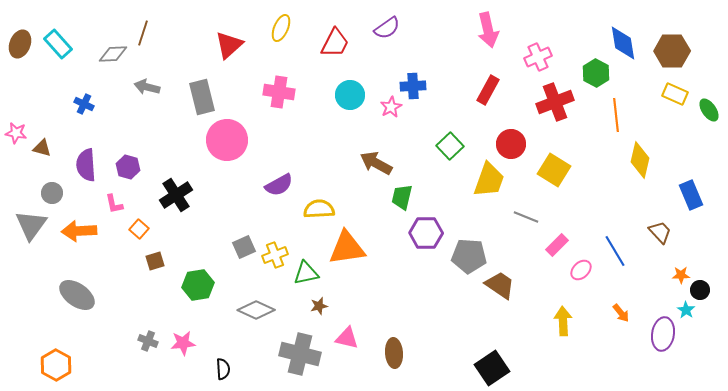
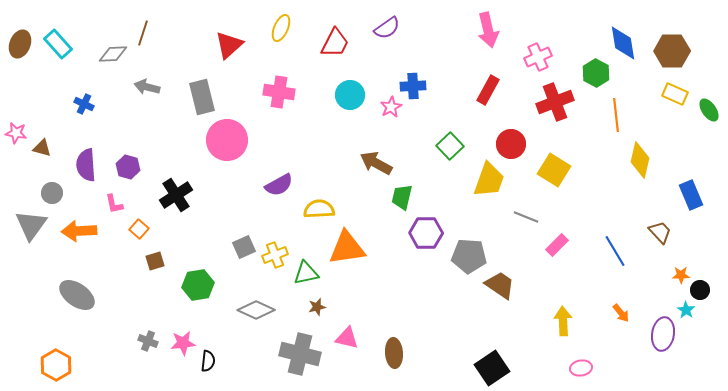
pink ellipse at (581, 270): moved 98 px down; rotated 35 degrees clockwise
brown star at (319, 306): moved 2 px left, 1 px down
black semicircle at (223, 369): moved 15 px left, 8 px up; rotated 10 degrees clockwise
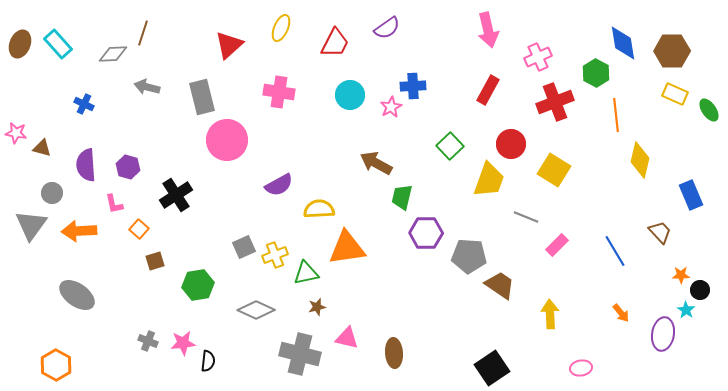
yellow arrow at (563, 321): moved 13 px left, 7 px up
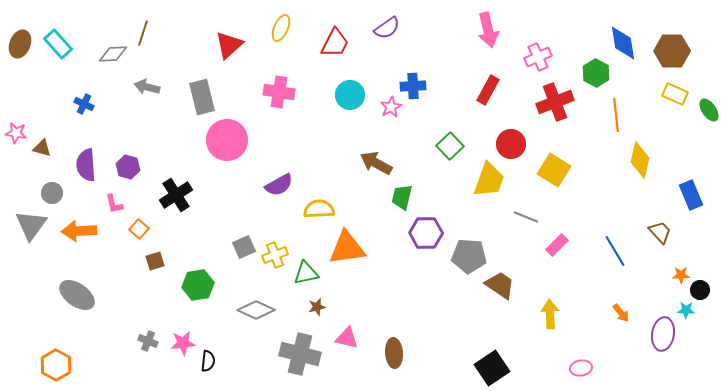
cyan star at (686, 310): rotated 30 degrees counterclockwise
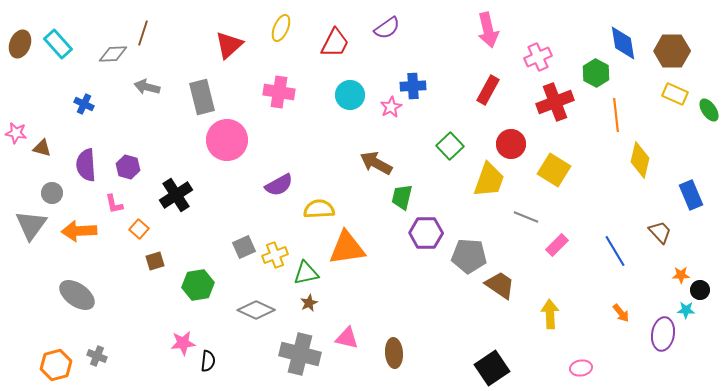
brown star at (317, 307): moved 8 px left, 4 px up; rotated 12 degrees counterclockwise
gray cross at (148, 341): moved 51 px left, 15 px down
orange hexagon at (56, 365): rotated 16 degrees clockwise
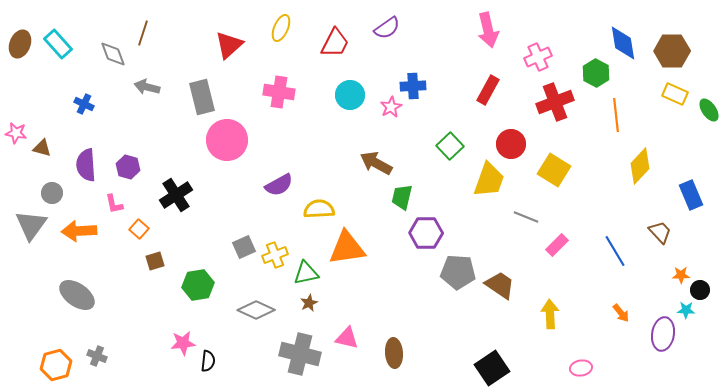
gray diamond at (113, 54): rotated 72 degrees clockwise
yellow diamond at (640, 160): moved 6 px down; rotated 30 degrees clockwise
gray pentagon at (469, 256): moved 11 px left, 16 px down
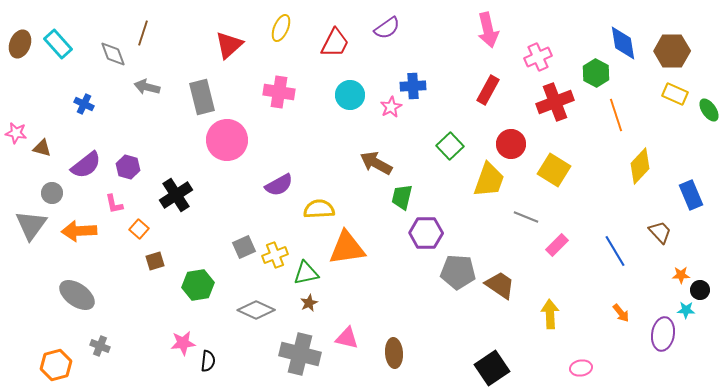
orange line at (616, 115): rotated 12 degrees counterclockwise
purple semicircle at (86, 165): rotated 124 degrees counterclockwise
gray cross at (97, 356): moved 3 px right, 10 px up
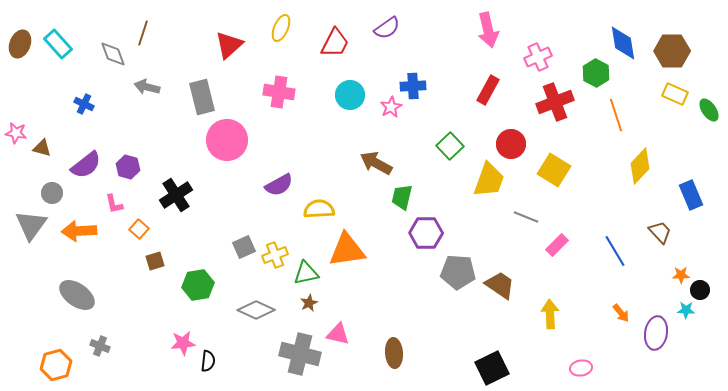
orange triangle at (347, 248): moved 2 px down
purple ellipse at (663, 334): moved 7 px left, 1 px up
pink triangle at (347, 338): moved 9 px left, 4 px up
black square at (492, 368): rotated 8 degrees clockwise
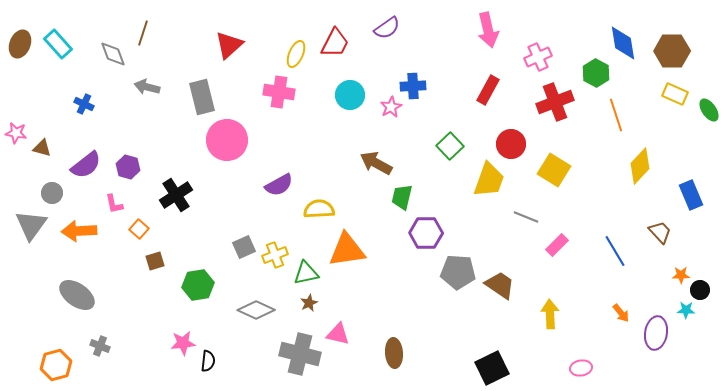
yellow ellipse at (281, 28): moved 15 px right, 26 px down
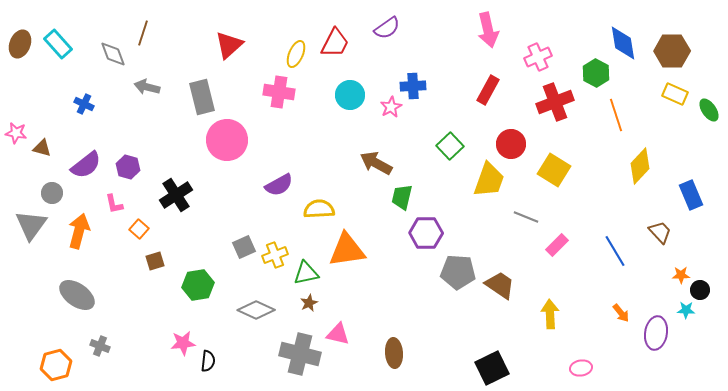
orange arrow at (79, 231): rotated 108 degrees clockwise
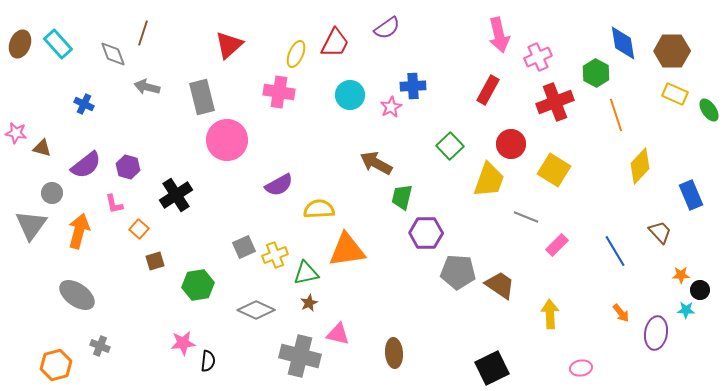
pink arrow at (488, 30): moved 11 px right, 5 px down
gray cross at (300, 354): moved 2 px down
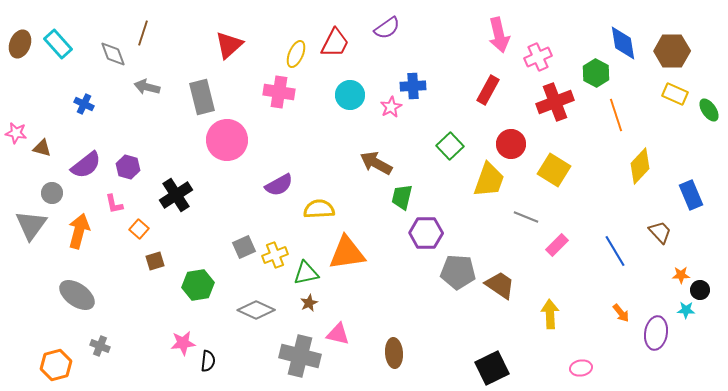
orange triangle at (347, 250): moved 3 px down
